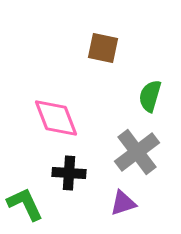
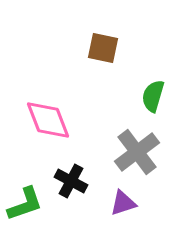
green semicircle: moved 3 px right
pink diamond: moved 8 px left, 2 px down
black cross: moved 2 px right, 8 px down; rotated 24 degrees clockwise
green L-shape: rotated 96 degrees clockwise
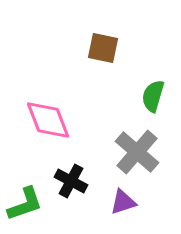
gray cross: rotated 12 degrees counterclockwise
purple triangle: moved 1 px up
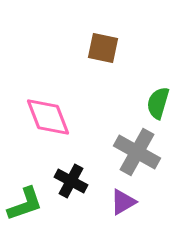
green semicircle: moved 5 px right, 7 px down
pink diamond: moved 3 px up
gray cross: rotated 12 degrees counterclockwise
purple triangle: rotated 12 degrees counterclockwise
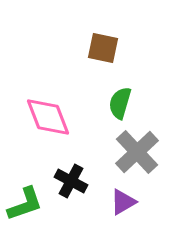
green semicircle: moved 38 px left
gray cross: rotated 18 degrees clockwise
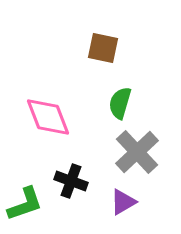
black cross: rotated 8 degrees counterclockwise
